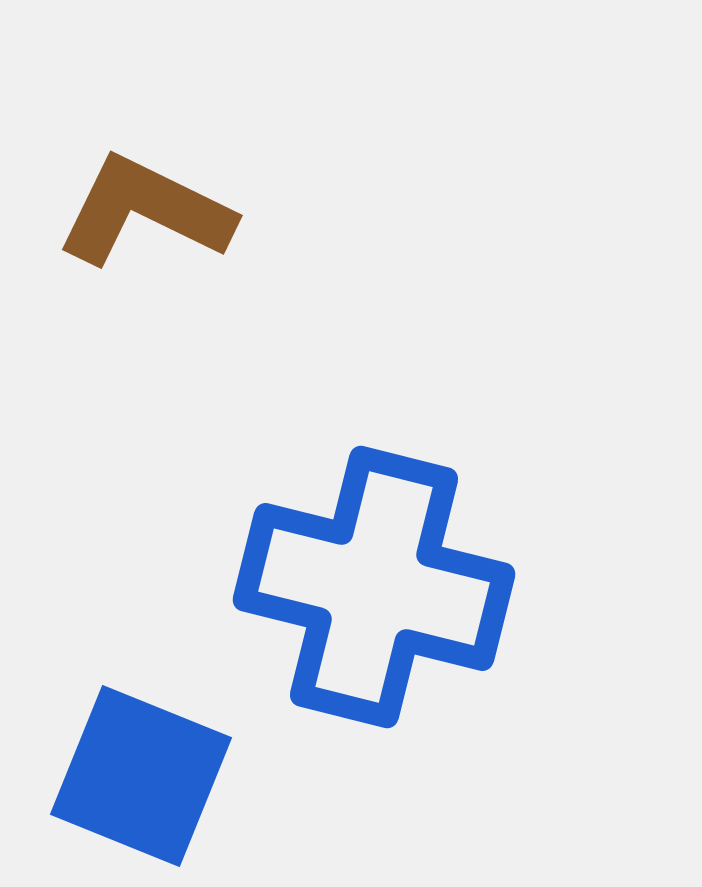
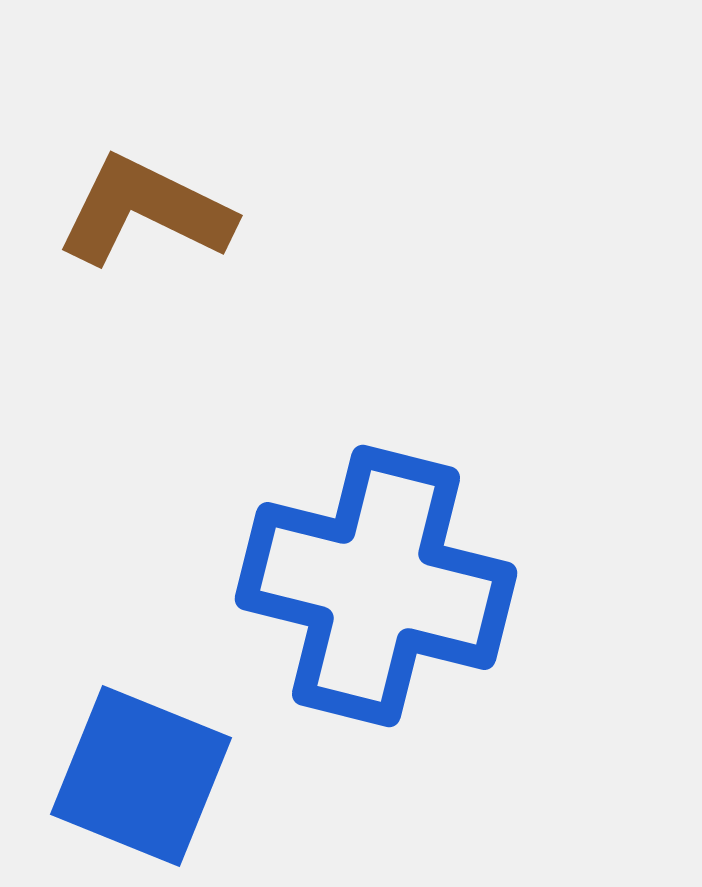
blue cross: moved 2 px right, 1 px up
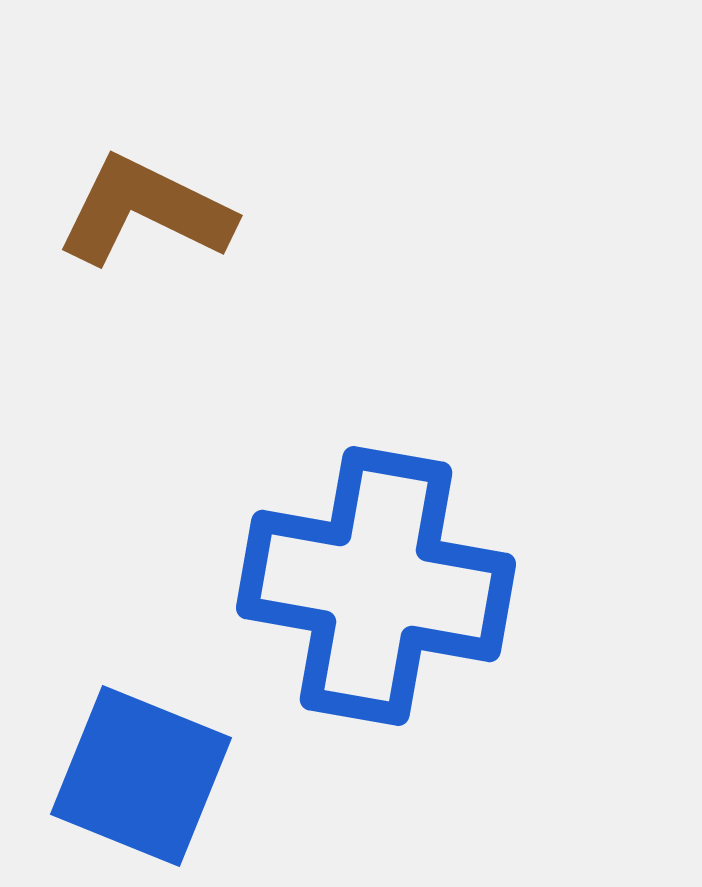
blue cross: rotated 4 degrees counterclockwise
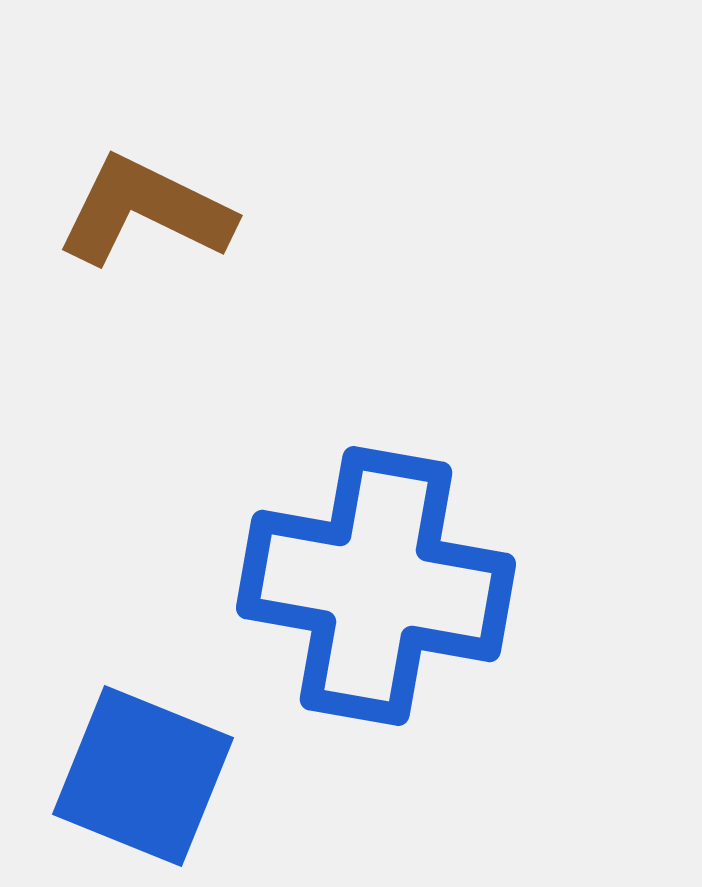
blue square: moved 2 px right
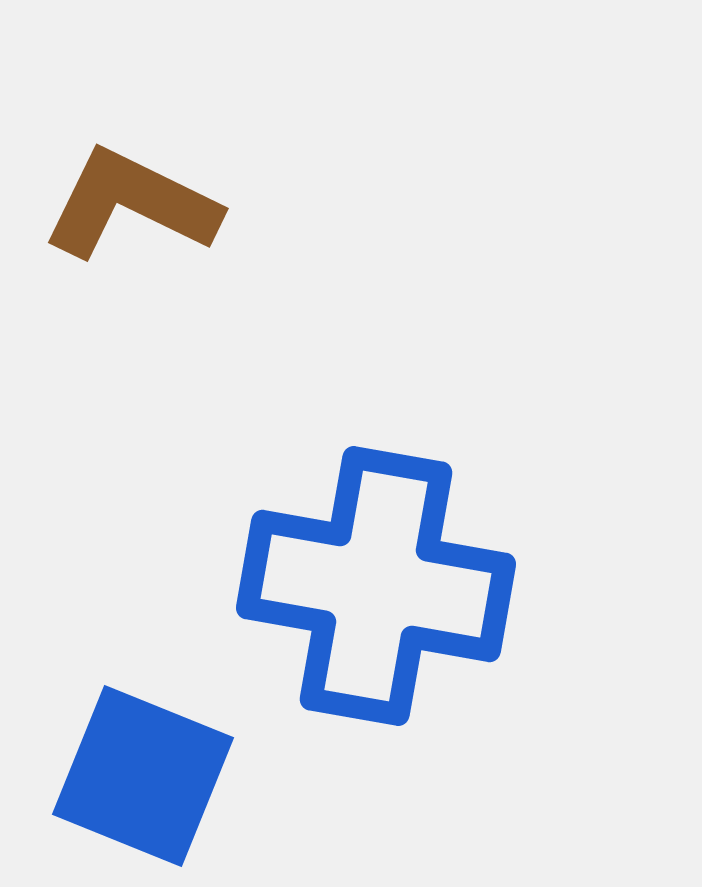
brown L-shape: moved 14 px left, 7 px up
